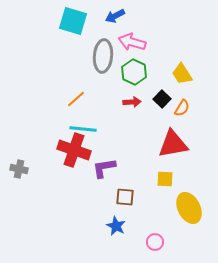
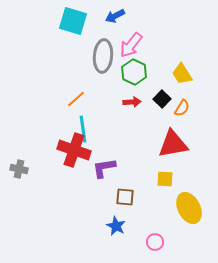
pink arrow: moved 1 px left, 3 px down; rotated 68 degrees counterclockwise
cyan line: rotated 76 degrees clockwise
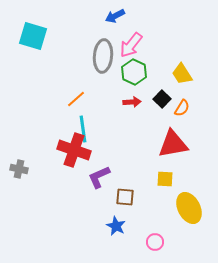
cyan square: moved 40 px left, 15 px down
purple L-shape: moved 5 px left, 9 px down; rotated 15 degrees counterclockwise
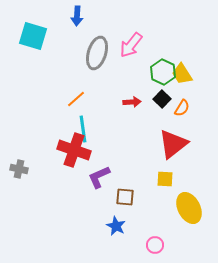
blue arrow: moved 38 px left; rotated 60 degrees counterclockwise
gray ellipse: moved 6 px left, 3 px up; rotated 12 degrees clockwise
green hexagon: moved 29 px right
red triangle: rotated 28 degrees counterclockwise
pink circle: moved 3 px down
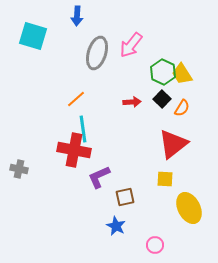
red cross: rotated 8 degrees counterclockwise
brown square: rotated 18 degrees counterclockwise
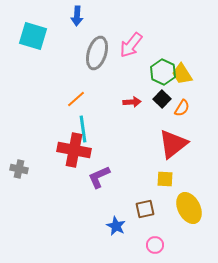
brown square: moved 20 px right, 12 px down
